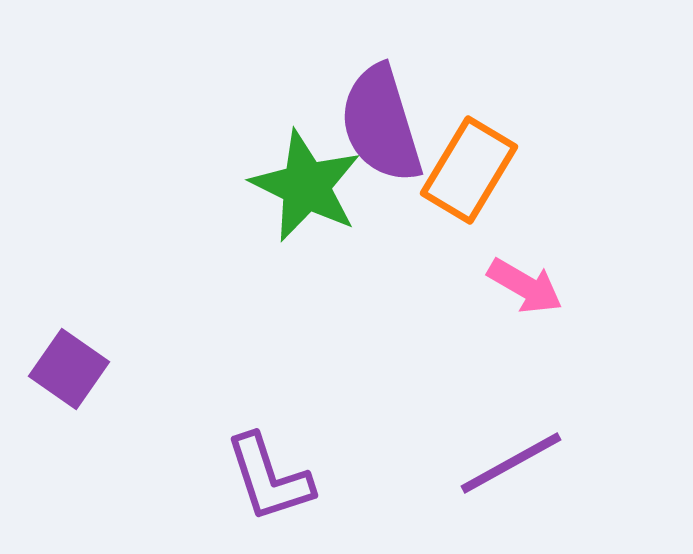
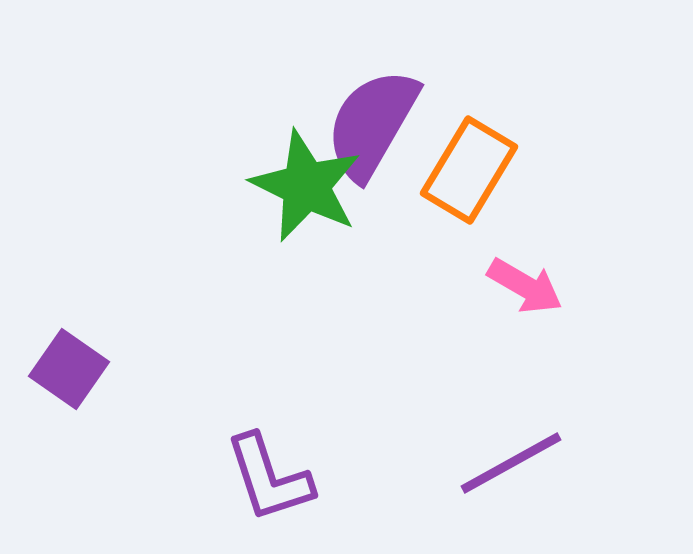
purple semicircle: moved 9 px left; rotated 47 degrees clockwise
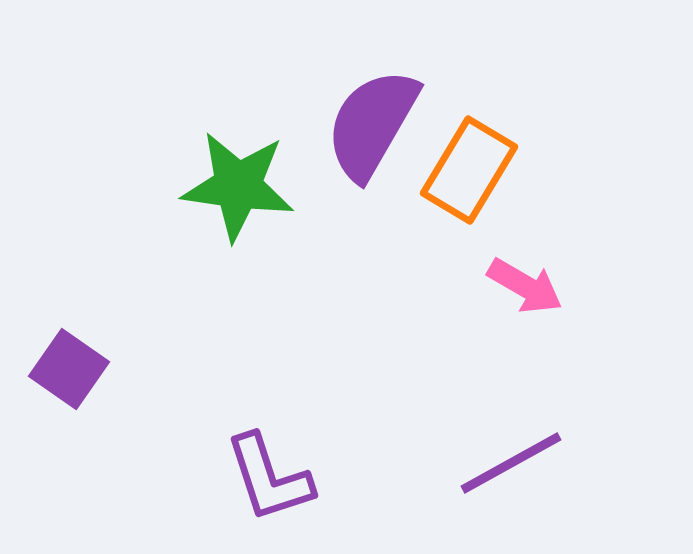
green star: moved 68 px left; rotated 18 degrees counterclockwise
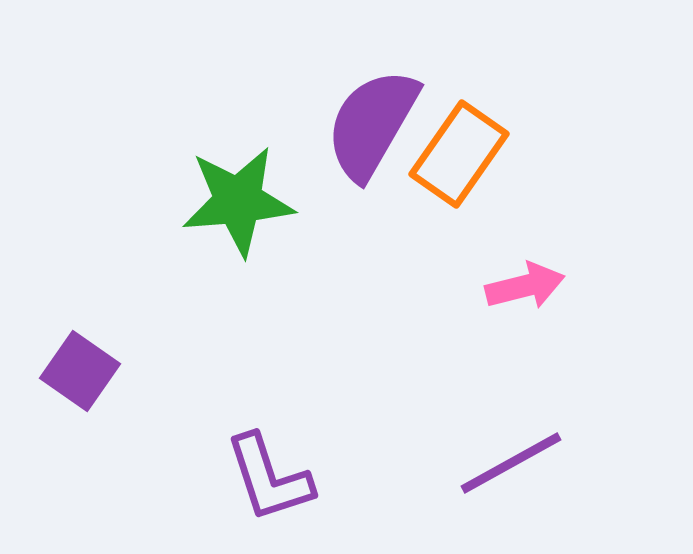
orange rectangle: moved 10 px left, 16 px up; rotated 4 degrees clockwise
green star: moved 15 px down; rotated 13 degrees counterclockwise
pink arrow: rotated 44 degrees counterclockwise
purple square: moved 11 px right, 2 px down
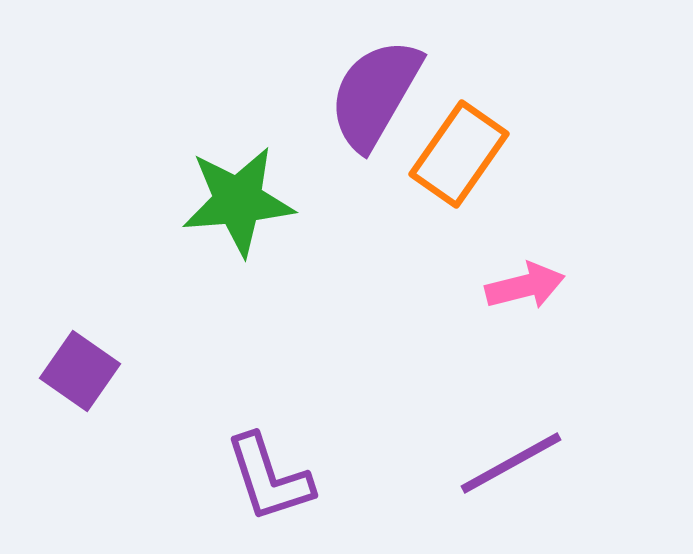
purple semicircle: moved 3 px right, 30 px up
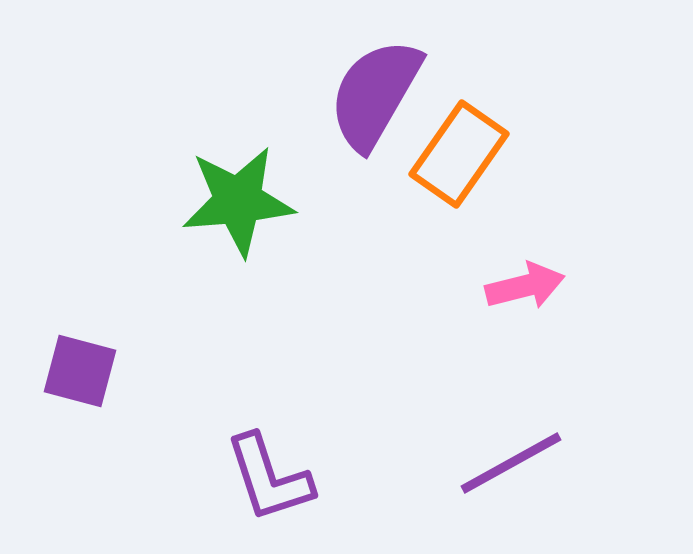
purple square: rotated 20 degrees counterclockwise
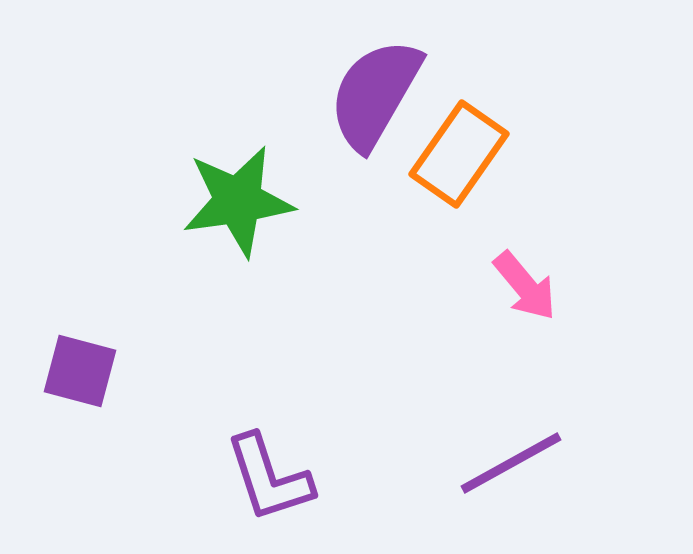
green star: rotated 3 degrees counterclockwise
pink arrow: rotated 64 degrees clockwise
